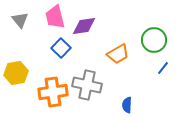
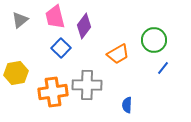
gray triangle: rotated 30 degrees clockwise
purple diamond: rotated 45 degrees counterclockwise
gray cross: rotated 12 degrees counterclockwise
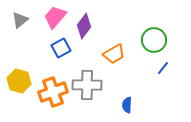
pink trapezoid: rotated 55 degrees clockwise
blue square: rotated 18 degrees clockwise
orange trapezoid: moved 4 px left
yellow hexagon: moved 3 px right, 8 px down; rotated 25 degrees clockwise
orange cross: rotated 12 degrees counterclockwise
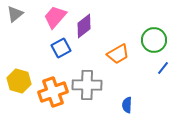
gray triangle: moved 5 px left, 6 px up
purple diamond: rotated 15 degrees clockwise
orange trapezoid: moved 4 px right
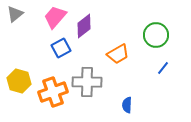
green circle: moved 2 px right, 5 px up
gray cross: moved 3 px up
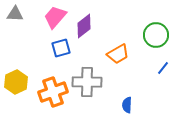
gray triangle: rotated 42 degrees clockwise
blue square: rotated 12 degrees clockwise
yellow hexagon: moved 3 px left, 1 px down; rotated 20 degrees clockwise
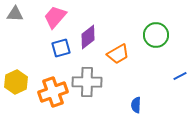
purple diamond: moved 4 px right, 11 px down
blue line: moved 17 px right, 8 px down; rotated 24 degrees clockwise
blue semicircle: moved 9 px right
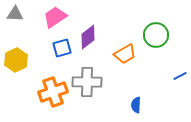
pink trapezoid: rotated 15 degrees clockwise
blue square: moved 1 px right
orange trapezoid: moved 7 px right
yellow hexagon: moved 22 px up
